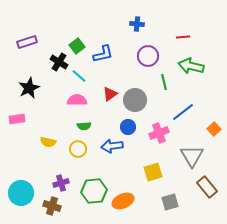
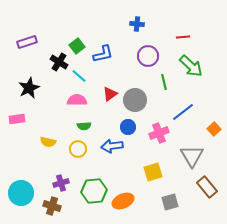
green arrow: rotated 150 degrees counterclockwise
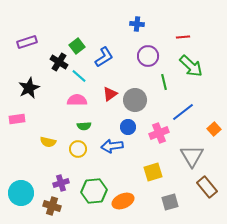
blue L-shape: moved 1 px right, 3 px down; rotated 20 degrees counterclockwise
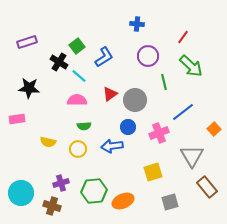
red line: rotated 48 degrees counterclockwise
black star: rotated 30 degrees clockwise
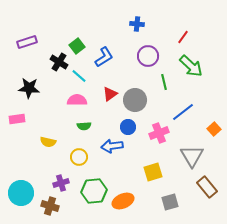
yellow circle: moved 1 px right, 8 px down
brown cross: moved 2 px left
